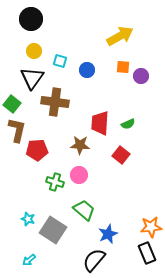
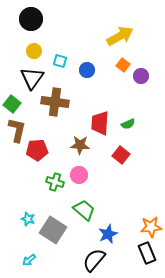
orange square: moved 2 px up; rotated 32 degrees clockwise
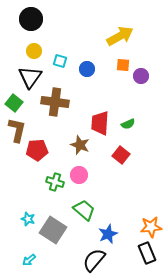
orange square: rotated 32 degrees counterclockwise
blue circle: moved 1 px up
black triangle: moved 2 px left, 1 px up
green square: moved 2 px right, 1 px up
brown star: rotated 18 degrees clockwise
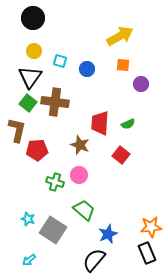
black circle: moved 2 px right, 1 px up
purple circle: moved 8 px down
green square: moved 14 px right
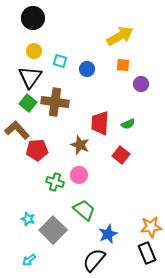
brown L-shape: rotated 55 degrees counterclockwise
gray square: rotated 12 degrees clockwise
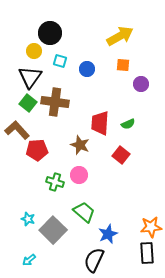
black circle: moved 17 px right, 15 px down
green trapezoid: moved 2 px down
black rectangle: rotated 20 degrees clockwise
black semicircle: rotated 15 degrees counterclockwise
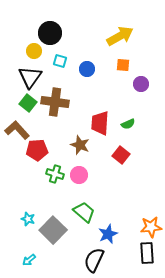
green cross: moved 8 px up
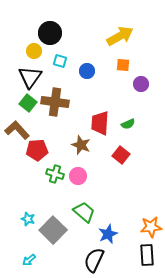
blue circle: moved 2 px down
brown star: moved 1 px right
pink circle: moved 1 px left, 1 px down
black rectangle: moved 2 px down
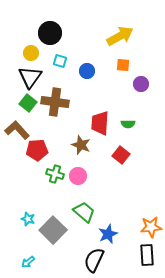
yellow circle: moved 3 px left, 2 px down
green semicircle: rotated 24 degrees clockwise
cyan arrow: moved 1 px left, 2 px down
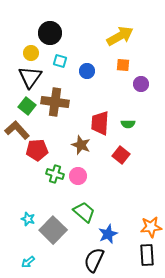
green square: moved 1 px left, 3 px down
